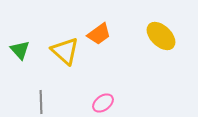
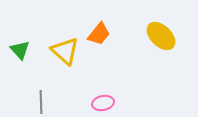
orange trapezoid: rotated 15 degrees counterclockwise
pink ellipse: rotated 25 degrees clockwise
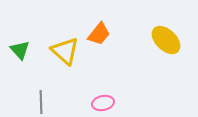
yellow ellipse: moved 5 px right, 4 px down
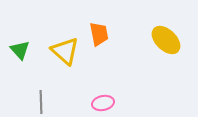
orange trapezoid: rotated 50 degrees counterclockwise
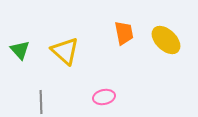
orange trapezoid: moved 25 px right, 1 px up
pink ellipse: moved 1 px right, 6 px up
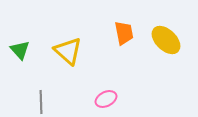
yellow triangle: moved 3 px right
pink ellipse: moved 2 px right, 2 px down; rotated 15 degrees counterclockwise
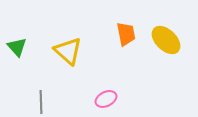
orange trapezoid: moved 2 px right, 1 px down
green triangle: moved 3 px left, 3 px up
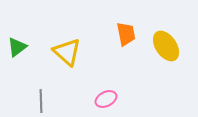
yellow ellipse: moved 6 px down; rotated 12 degrees clockwise
green triangle: rotated 35 degrees clockwise
yellow triangle: moved 1 px left, 1 px down
gray line: moved 1 px up
